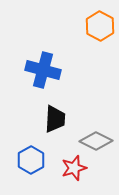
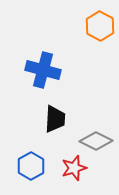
blue hexagon: moved 6 px down
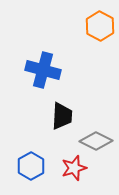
black trapezoid: moved 7 px right, 3 px up
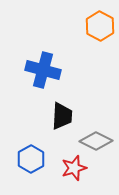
blue hexagon: moved 7 px up
